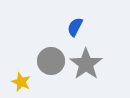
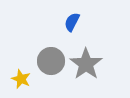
blue semicircle: moved 3 px left, 5 px up
yellow star: moved 3 px up
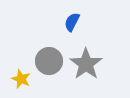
gray circle: moved 2 px left
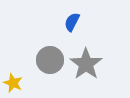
gray circle: moved 1 px right, 1 px up
yellow star: moved 8 px left, 4 px down
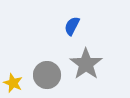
blue semicircle: moved 4 px down
gray circle: moved 3 px left, 15 px down
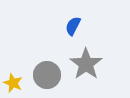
blue semicircle: moved 1 px right
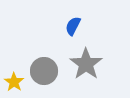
gray circle: moved 3 px left, 4 px up
yellow star: moved 1 px right, 1 px up; rotated 12 degrees clockwise
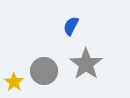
blue semicircle: moved 2 px left
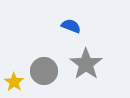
blue semicircle: rotated 84 degrees clockwise
